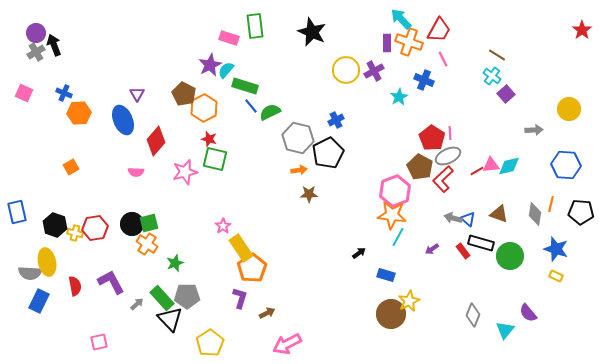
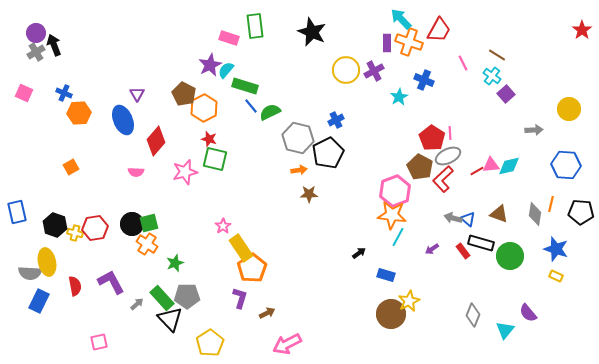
pink line at (443, 59): moved 20 px right, 4 px down
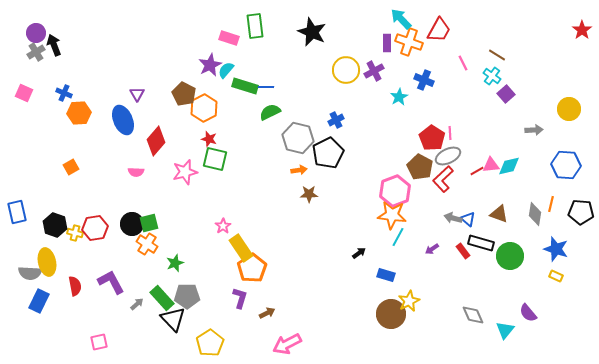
blue line at (251, 106): moved 15 px right, 19 px up; rotated 49 degrees counterclockwise
gray diamond at (473, 315): rotated 45 degrees counterclockwise
black triangle at (170, 319): moved 3 px right
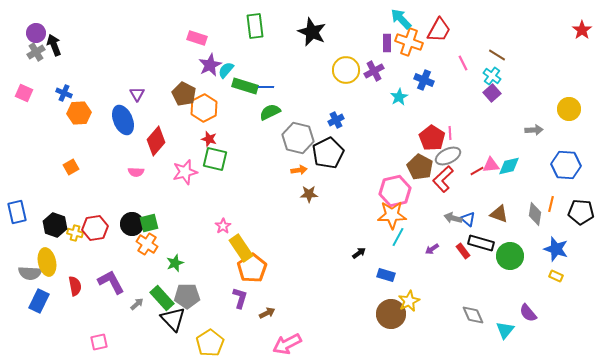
pink rectangle at (229, 38): moved 32 px left
purple square at (506, 94): moved 14 px left, 1 px up
pink hexagon at (395, 191): rotated 8 degrees clockwise
orange star at (392, 215): rotated 8 degrees counterclockwise
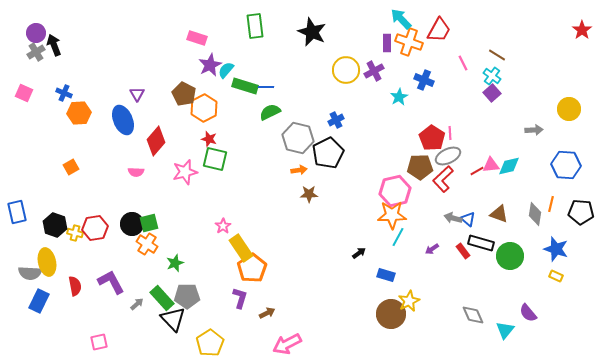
brown pentagon at (420, 167): rotated 30 degrees counterclockwise
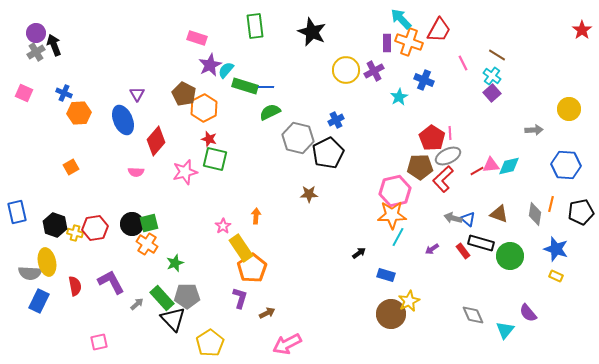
orange arrow at (299, 170): moved 43 px left, 46 px down; rotated 77 degrees counterclockwise
black pentagon at (581, 212): rotated 15 degrees counterclockwise
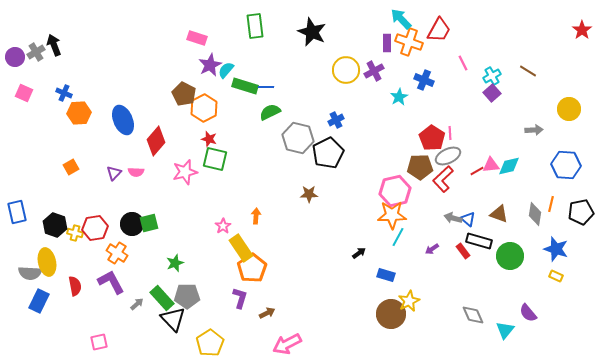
purple circle at (36, 33): moved 21 px left, 24 px down
brown line at (497, 55): moved 31 px right, 16 px down
cyan cross at (492, 76): rotated 24 degrees clockwise
purple triangle at (137, 94): moved 23 px left, 79 px down; rotated 14 degrees clockwise
black rectangle at (481, 243): moved 2 px left, 2 px up
orange cross at (147, 244): moved 30 px left, 9 px down
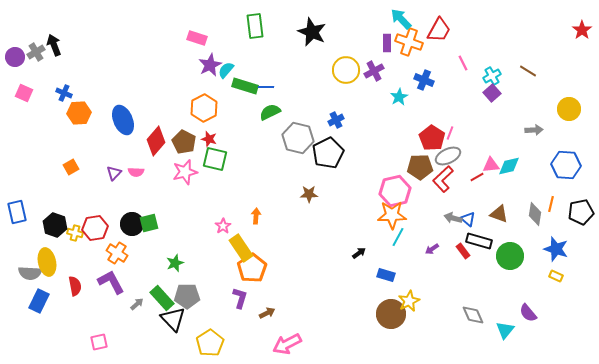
brown pentagon at (184, 94): moved 48 px down
pink line at (450, 133): rotated 24 degrees clockwise
red line at (477, 171): moved 6 px down
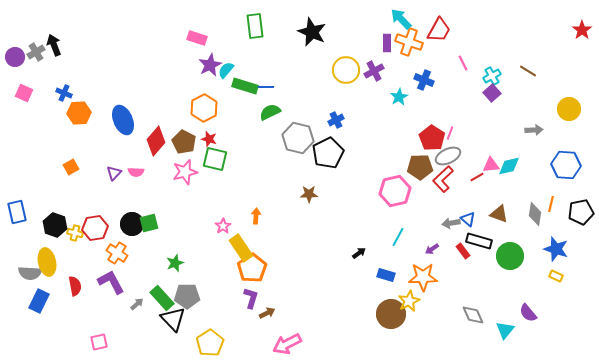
orange star at (392, 215): moved 31 px right, 62 px down
gray arrow at (453, 218): moved 2 px left, 5 px down; rotated 24 degrees counterclockwise
purple L-shape at (240, 298): moved 11 px right
